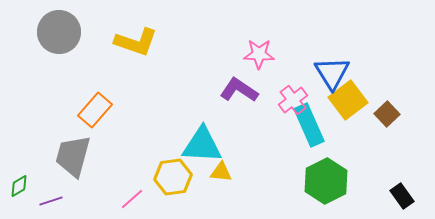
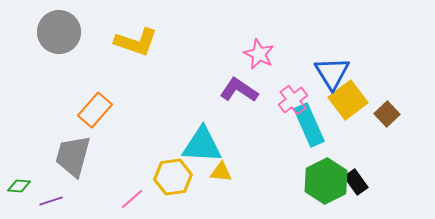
pink star: rotated 24 degrees clockwise
green diamond: rotated 35 degrees clockwise
black rectangle: moved 46 px left, 14 px up
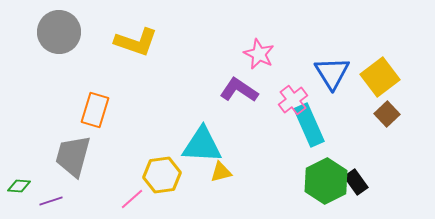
yellow square: moved 32 px right, 23 px up
orange rectangle: rotated 24 degrees counterclockwise
yellow triangle: rotated 20 degrees counterclockwise
yellow hexagon: moved 11 px left, 2 px up
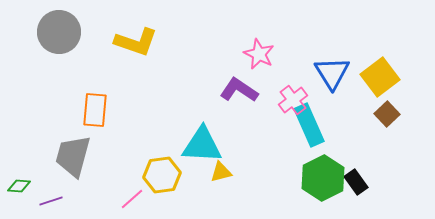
orange rectangle: rotated 12 degrees counterclockwise
green hexagon: moved 3 px left, 3 px up
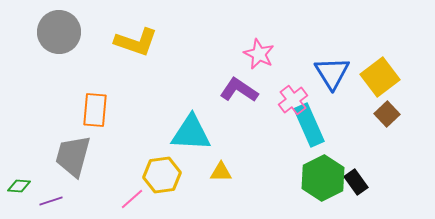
cyan triangle: moved 11 px left, 12 px up
yellow triangle: rotated 15 degrees clockwise
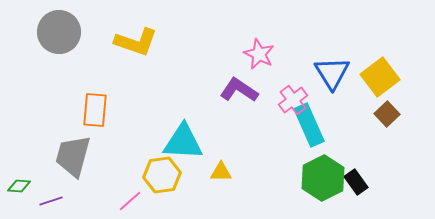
cyan triangle: moved 8 px left, 9 px down
pink line: moved 2 px left, 2 px down
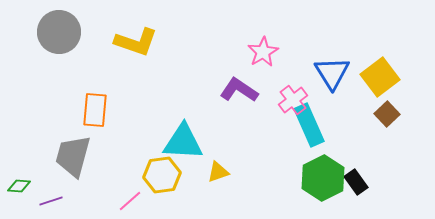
pink star: moved 4 px right, 2 px up; rotated 16 degrees clockwise
yellow triangle: moved 3 px left; rotated 20 degrees counterclockwise
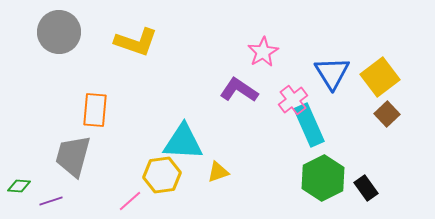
black rectangle: moved 10 px right, 6 px down
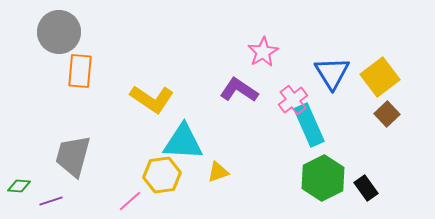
yellow L-shape: moved 16 px right, 57 px down; rotated 15 degrees clockwise
orange rectangle: moved 15 px left, 39 px up
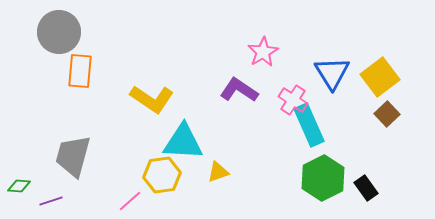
pink cross: rotated 20 degrees counterclockwise
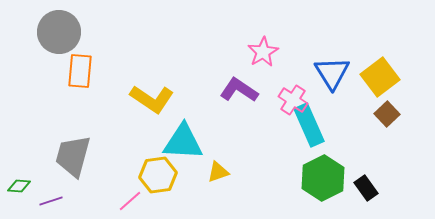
yellow hexagon: moved 4 px left
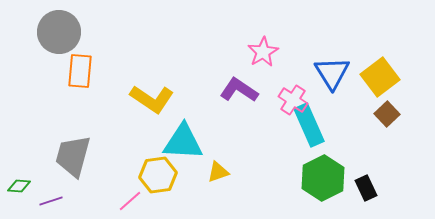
black rectangle: rotated 10 degrees clockwise
